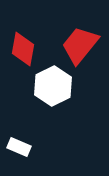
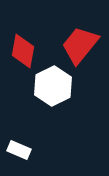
red diamond: moved 2 px down
white rectangle: moved 3 px down
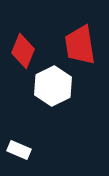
red trapezoid: rotated 48 degrees counterclockwise
red diamond: rotated 12 degrees clockwise
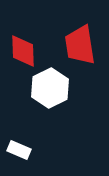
red diamond: rotated 24 degrees counterclockwise
white hexagon: moved 3 px left, 2 px down
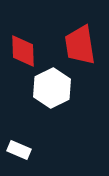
white hexagon: moved 2 px right
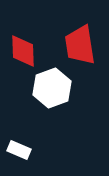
white hexagon: rotated 6 degrees clockwise
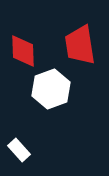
white hexagon: moved 1 px left, 1 px down
white rectangle: rotated 25 degrees clockwise
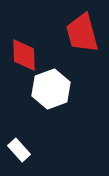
red trapezoid: moved 2 px right, 12 px up; rotated 6 degrees counterclockwise
red diamond: moved 1 px right, 4 px down
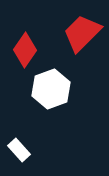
red trapezoid: rotated 60 degrees clockwise
red diamond: moved 1 px right, 5 px up; rotated 36 degrees clockwise
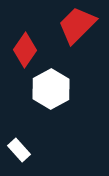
red trapezoid: moved 5 px left, 8 px up
white hexagon: rotated 9 degrees counterclockwise
